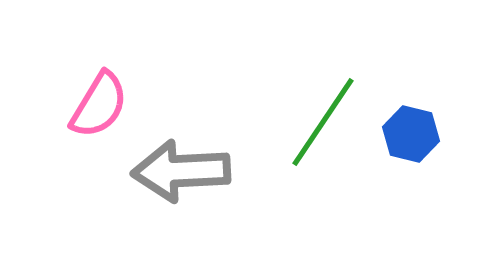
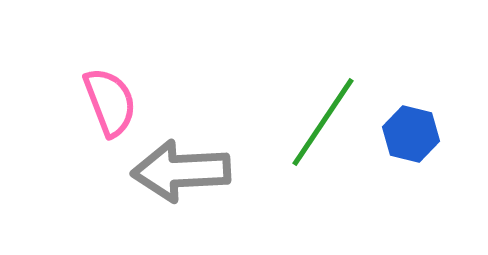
pink semicircle: moved 11 px right, 3 px up; rotated 52 degrees counterclockwise
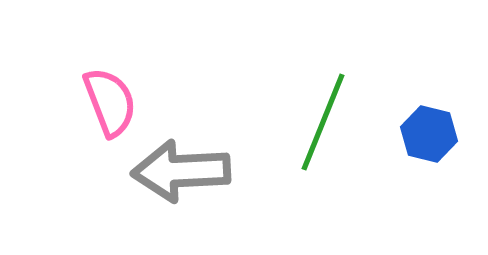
green line: rotated 12 degrees counterclockwise
blue hexagon: moved 18 px right
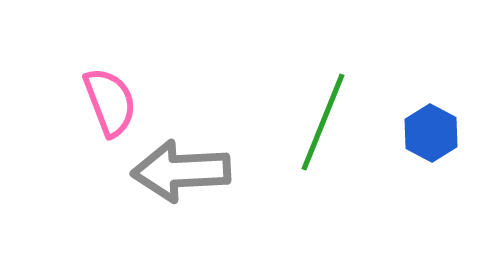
blue hexagon: moved 2 px right, 1 px up; rotated 14 degrees clockwise
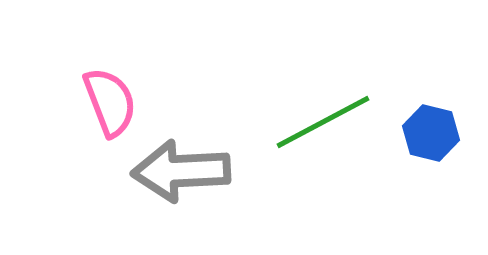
green line: rotated 40 degrees clockwise
blue hexagon: rotated 14 degrees counterclockwise
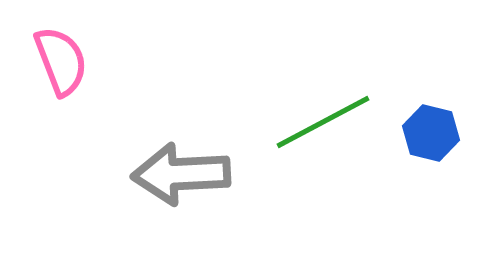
pink semicircle: moved 49 px left, 41 px up
gray arrow: moved 3 px down
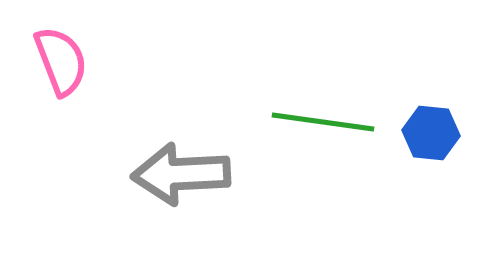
green line: rotated 36 degrees clockwise
blue hexagon: rotated 8 degrees counterclockwise
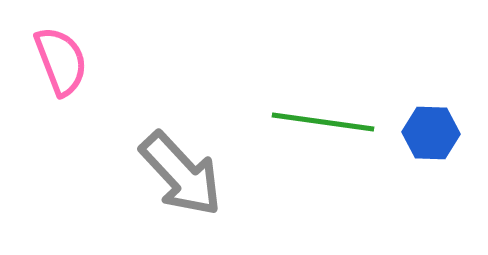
blue hexagon: rotated 4 degrees counterclockwise
gray arrow: rotated 130 degrees counterclockwise
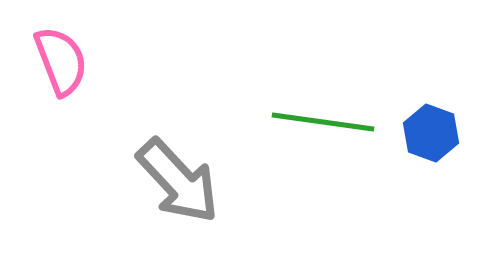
blue hexagon: rotated 18 degrees clockwise
gray arrow: moved 3 px left, 7 px down
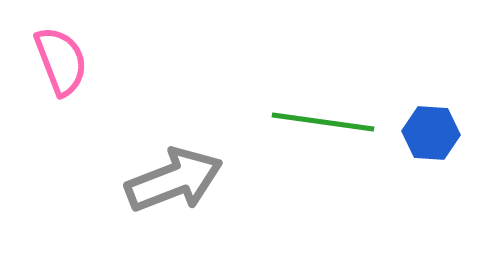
blue hexagon: rotated 16 degrees counterclockwise
gray arrow: moved 4 px left, 1 px up; rotated 68 degrees counterclockwise
